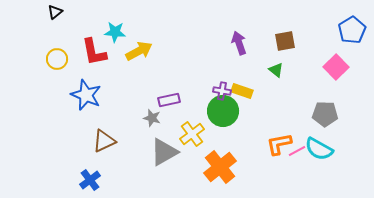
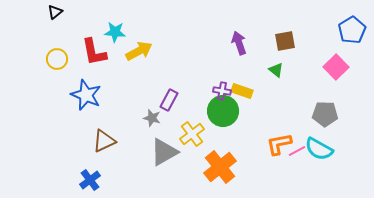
purple rectangle: rotated 50 degrees counterclockwise
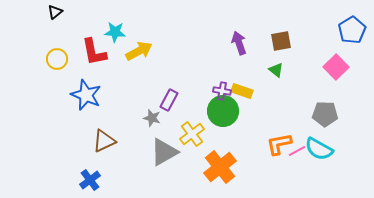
brown square: moved 4 px left
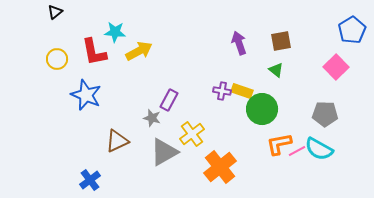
green circle: moved 39 px right, 2 px up
brown triangle: moved 13 px right
